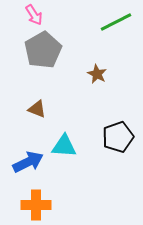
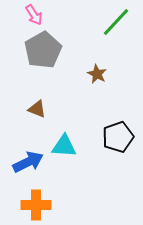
green line: rotated 20 degrees counterclockwise
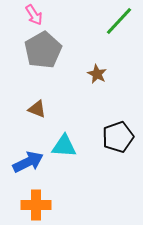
green line: moved 3 px right, 1 px up
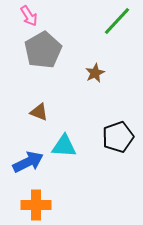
pink arrow: moved 5 px left, 1 px down
green line: moved 2 px left
brown star: moved 2 px left, 1 px up; rotated 18 degrees clockwise
brown triangle: moved 2 px right, 3 px down
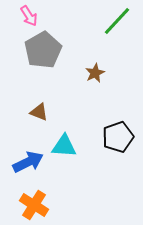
orange cross: moved 2 px left; rotated 32 degrees clockwise
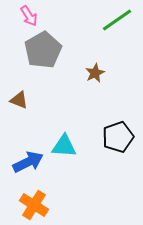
green line: moved 1 px up; rotated 12 degrees clockwise
brown triangle: moved 20 px left, 12 px up
